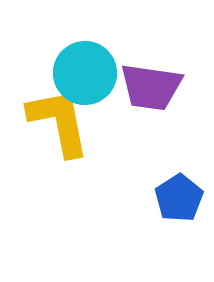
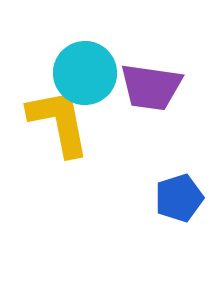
blue pentagon: rotated 15 degrees clockwise
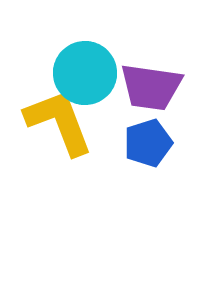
yellow L-shape: rotated 10 degrees counterclockwise
blue pentagon: moved 31 px left, 55 px up
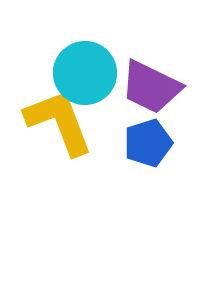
purple trapezoid: rotated 18 degrees clockwise
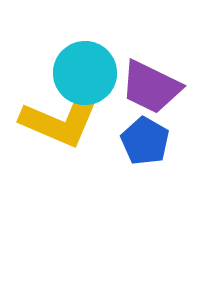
yellow L-shape: rotated 134 degrees clockwise
blue pentagon: moved 3 px left, 2 px up; rotated 24 degrees counterclockwise
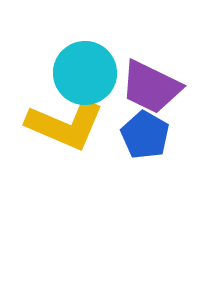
yellow L-shape: moved 6 px right, 3 px down
blue pentagon: moved 6 px up
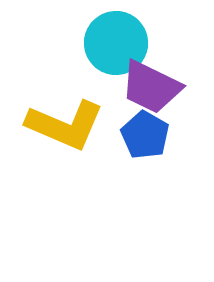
cyan circle: moved 31 px right, 30 px up
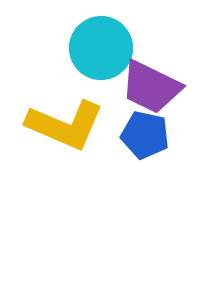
cyan circle: moved 15 px left, 5 px down
blue pentagon: rotated 18 degrees counterclockwise
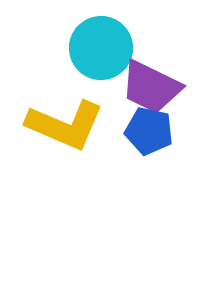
blue pentagon: moved 4 px right, 4 px up
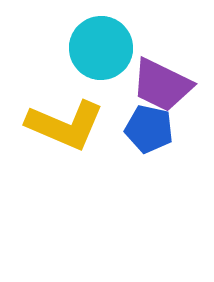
purple trapezoid: moved 11 px right, 2 px up
blue pentagon: moved 2 px up
